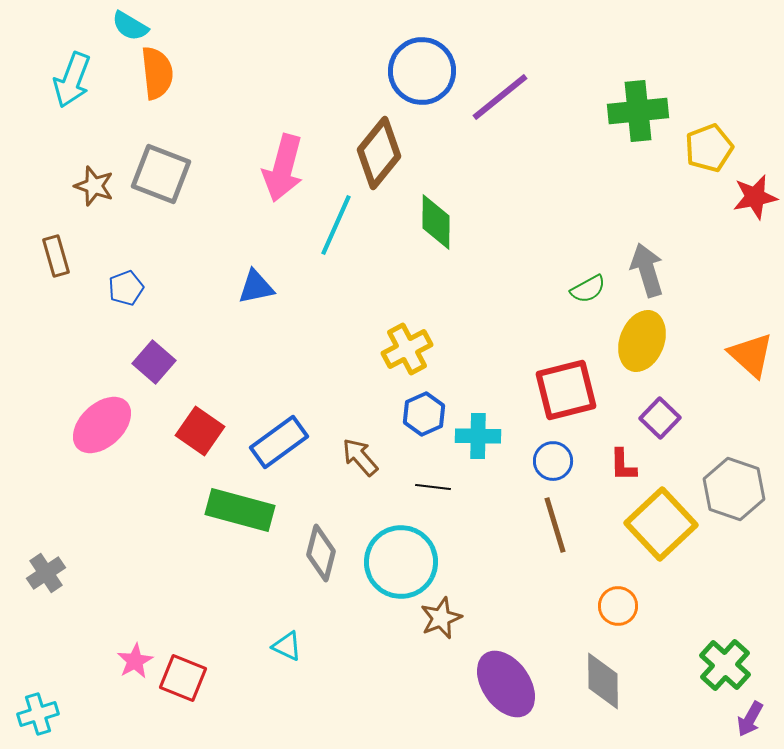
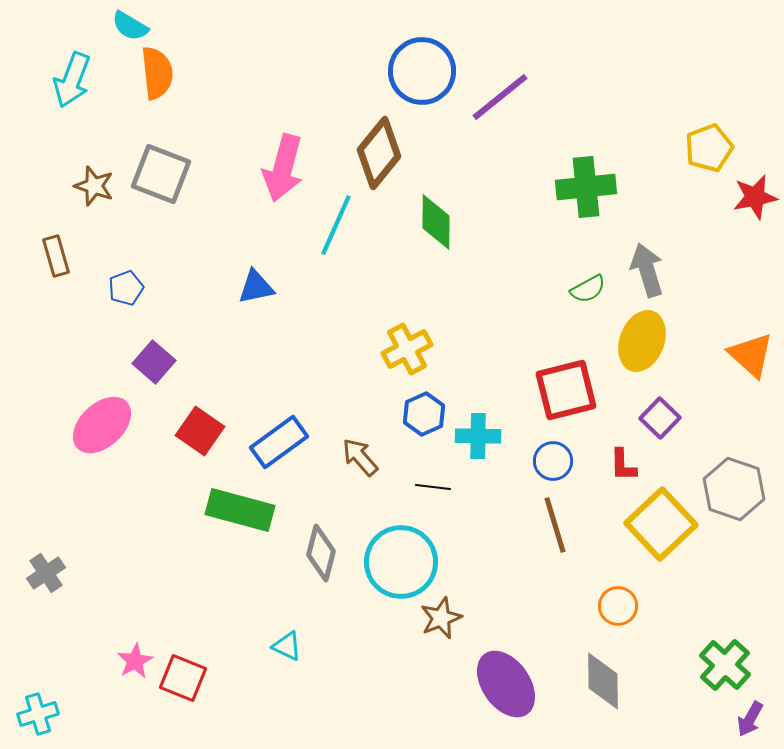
green cross at (638, 111): moved 52 px left, 76 px down
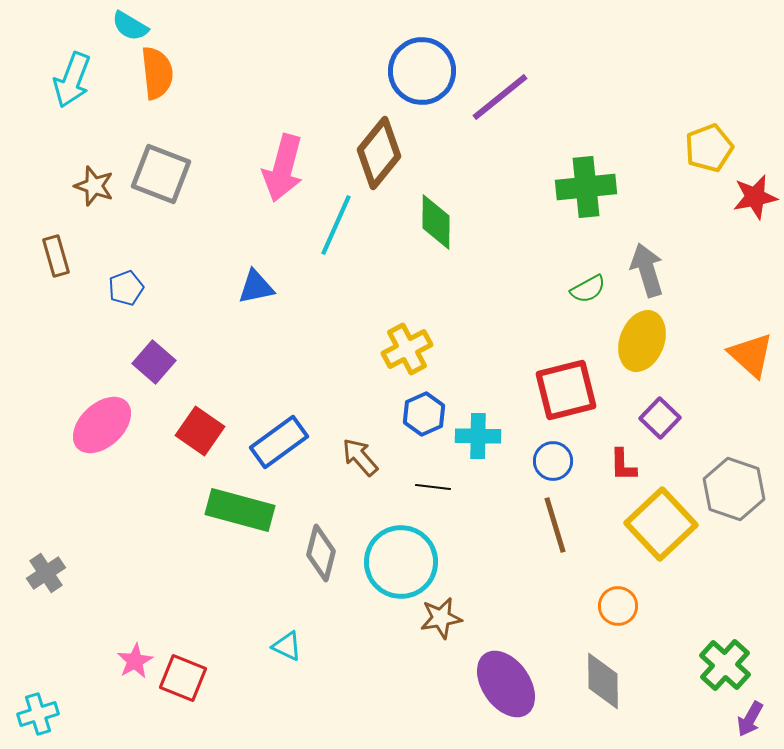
brown star at (441, 618): rotated 12 degrees clockwise
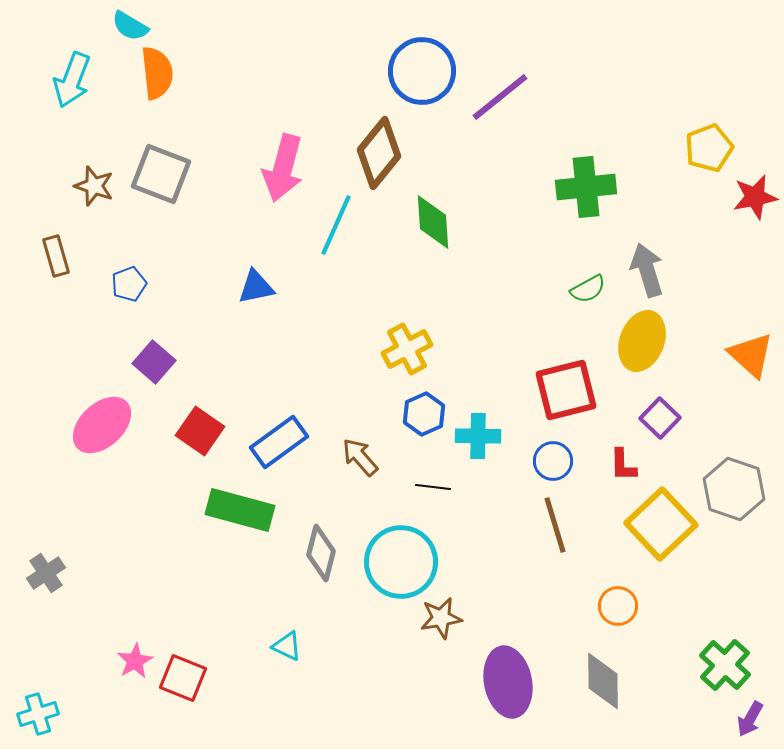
green diamond at (436, 222): moved 3 px left; rotated 4 degrees counterclockwise
blue pentagon at (126, 288): moved 3 px right, 4 px up
purple ellipse at (506, 684): moved 2 px right, 2 px up; rotated 24 degrees clockwise
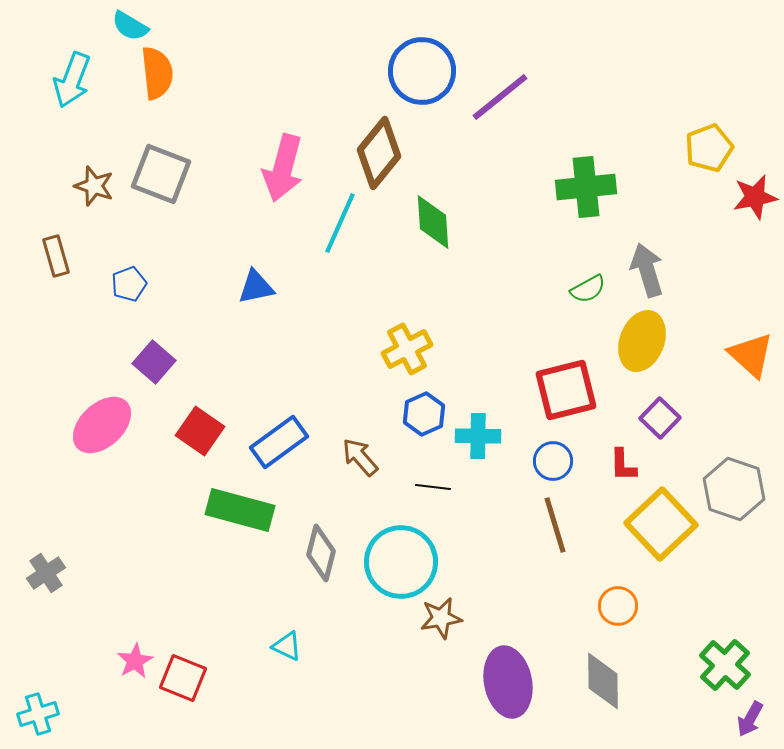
cyan line at (336, 225): moved 4 px right, 2 px up
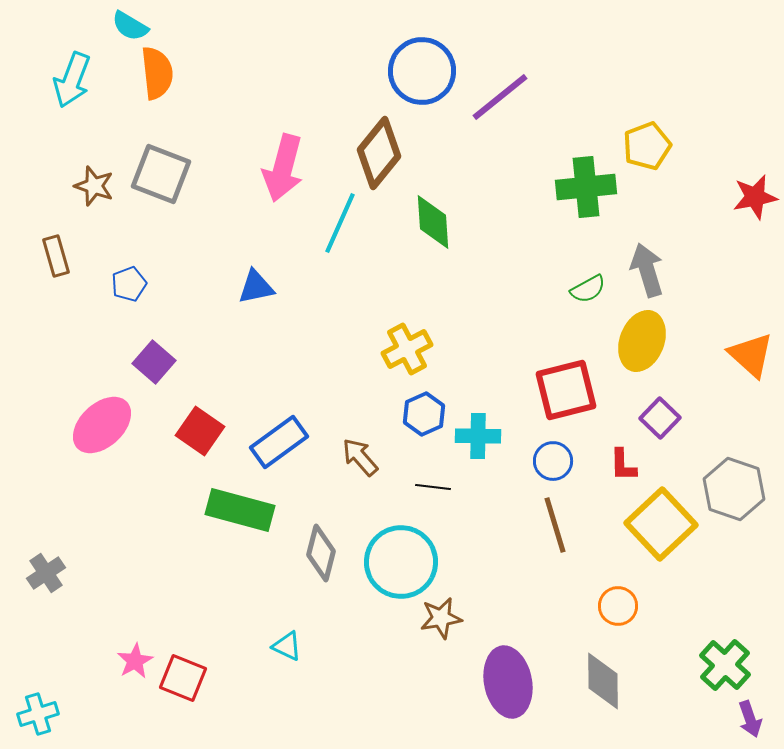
yellow pentagon at (709, 148): moved 62 px left, 2 px up
purple arrow at (750, 719): rotated 48 degrees counterclockwise
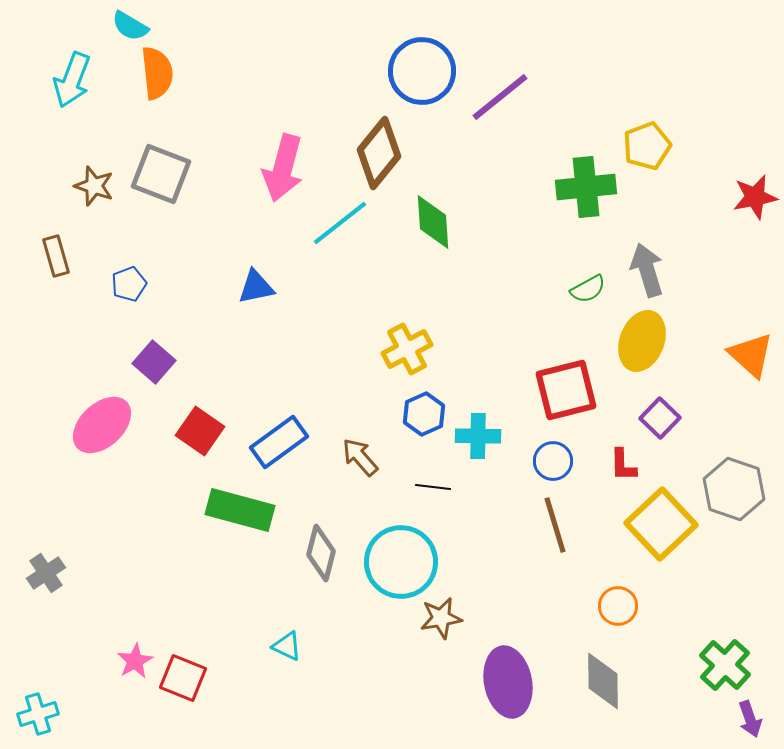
cyan line at (340, 223): rotated 28 degrees clockwise
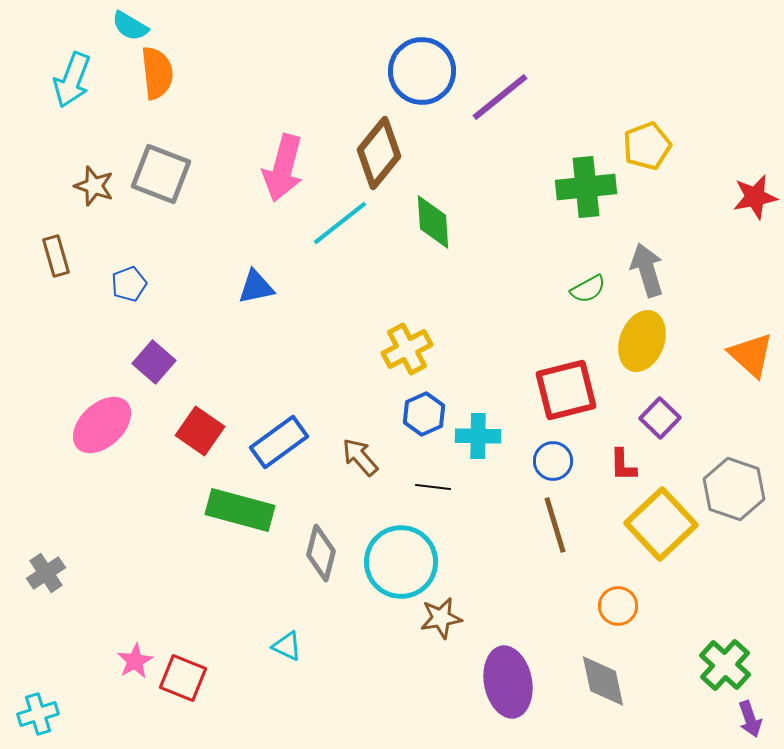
gray diamond at (603, 681): rotated 12 degrees counterclockwise
